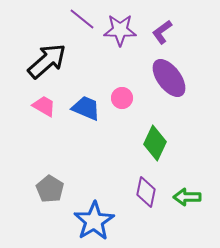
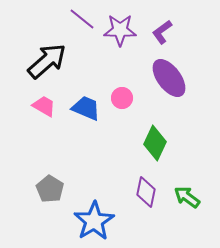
green arrow: rotated 36 degrees clockwise
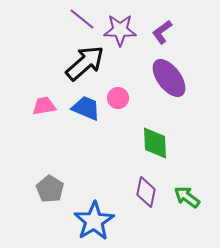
black arrow: moved 38 px right, 2 px down
pink circle: moved 4 px left
pink trapezoid: rotated 40 degrees counterclockwise
green diamond: rotated 28 degrees counterclockwise
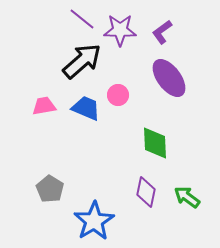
black arrow: moved 3 px left, 2 px up
pink circle: moved 3 px up
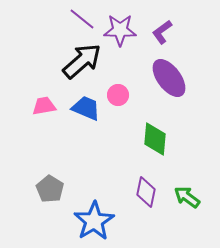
green diamond: moved 4 px up; rotated 8 degrees clockwise
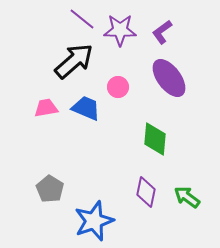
black arrow: moved 8 px left
pink circle: moved 8 px up
pink trapezoid: moved 2 px right, 2 px down
blue star: rotated 12 degrees clockwise
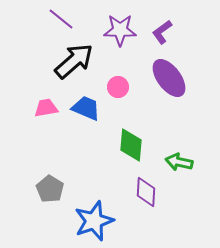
purple line: moved 21 px left
green diamond: moved 24 px left, 6 px down
purple diamond: rotated 8 degrees counterclockwise
green arrow: moved 8 px left, 35 px up; rotated 24 degrees counterclockwise
